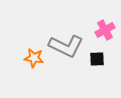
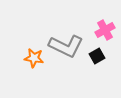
black square: moved 3 px up; rotated 28 degrees counterclockwise
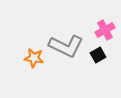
black square: moved 1 px right, 1 px up
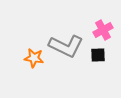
pink cross: moved 2 px left
black square: rotated 28 degrees clockwise
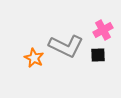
orange star: rotated 18 degrees clockwise
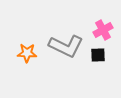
orange star: moved 7 px left, 5 px up; rotated 24 degrees counterclockwise
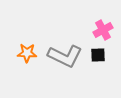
gray L-shape: moved 1 px left, 10 px down
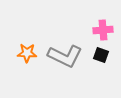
pink cross: rotated 24 degrees clockwise
black square: moved 3 px right; rotated 21 degrees clockwise
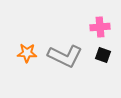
pink cross: moved 3 px left, 3 px up
black square: moved 2 px right
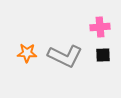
black square: rotated 21 degrees counterclockwise
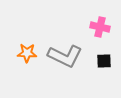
pink cross: rotated 18 degrees clockwise
black square: moved 1 px right, 6 px down
